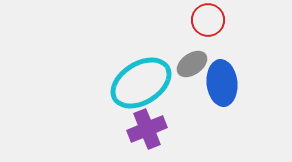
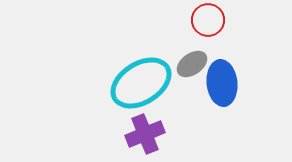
purple cross: moved 2 px left, 5 px down
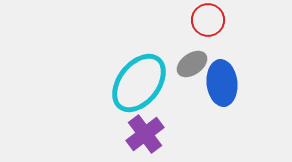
cyan ellipse: moved 2 px left; rotated 20 degrees counterclockwise
purple cross: rotated 15 degrees counterclockwise
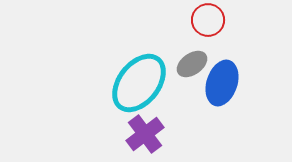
blue ellipse: rotated 24 degrees clockwise
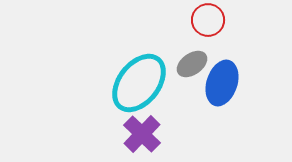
purple cross: moved 3 px left; rotated 9 degrees counterclockwise
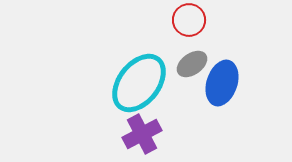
red circle: moved 19 px left
purple cross: rotated 18 degrees clockwise
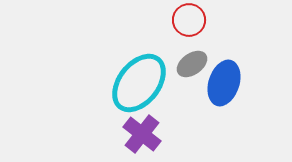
blue ellipse: moved 2 px right
purple cross: rotated 24 degrees counterclockwise
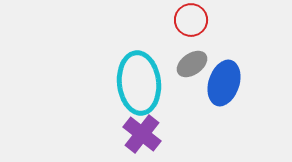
red circle: moved 2 px right
cyan ellipse: rotated 44 degrees counterclockwise
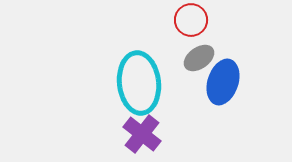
gray ellipse: moved 7 px right, 6 px up
blue ellipse: moved 1 px left, 1 px up
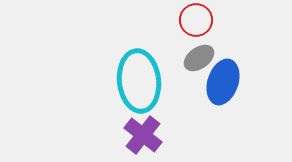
red circle: moved 5 px right
cyan ellipse: moved 2 px up
purple cross: moved 1 px right, 1 px down
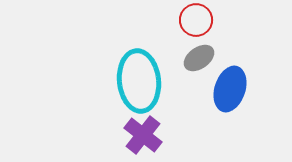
blue ellipse: moved 7 px right, 7 px down
